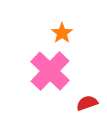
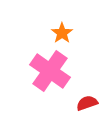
pink cross: rotated 9 degrees counterclockwise
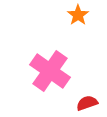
orange star: moved 16 px right, 18 px up
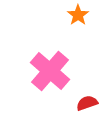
pink cross: rotated 6 degrees clockwise
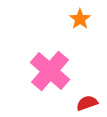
orange star: moved 2 px right, 4 px down
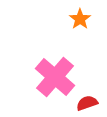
pink cross: moved 5 px right, 6 px down
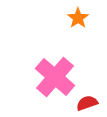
orange star: moved 2 px left, 1 px up
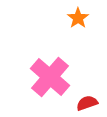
pink cross: moved 5 px left
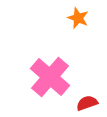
orange star: rotated 15 degrees counterclockwise
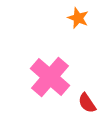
red semicircle: rotated 105 degrees counterclockwise
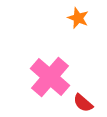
red semicircle: moved 4 px left; rotated 15 degrees counterclockwise
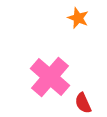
red semicircle: rotated 25 degrees clockwise
